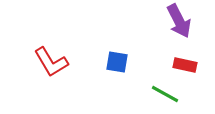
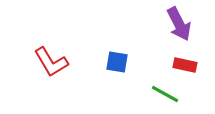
purple arrow: moved 3 px down
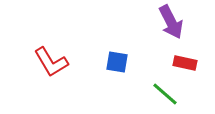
purple arrow: moved 8 px left, 2 px up
red rectangle: moved 2 px up
green line: rotated 12 degrees clockwise
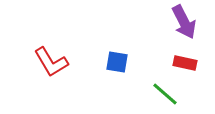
purple arrow: moved 13 px right
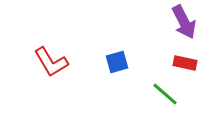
blue square: rotated 25 degrees counterclockwise
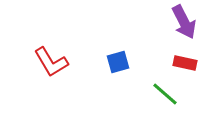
blue square: moved 1 px right
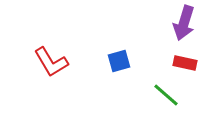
purple arrow: moved 1 px down; rotated 44 degrees clockwise
blue square: moved 1 px right, 1 px up
green line: moved 1 px right, 1 px down
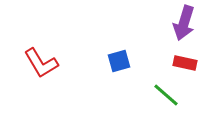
red L-shape: moved 10 px left, 1 px down
